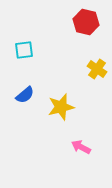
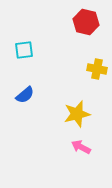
yellow cross: rotated 24 degrees counterclockwise
yellow star: moved 16 px right, 7 px down
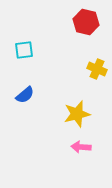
yellow cross: rotated 12 degrees clockwise
pink arrow: rotated 24 degrees counterclockwise
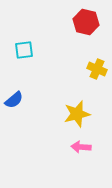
blue semicircle: moved 11 px left, 5 px down
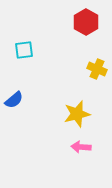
red hexagon: rotated 15 degrees clockwise
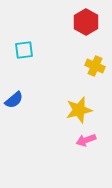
yellow cross: moved 2 px left, 3 px up
yellow star: moved 2 px right, 4 px up
pink arrow: moved 5 px right, 7 px up; rotated 24 degrees counterclockwise
